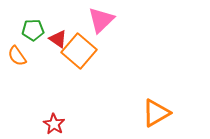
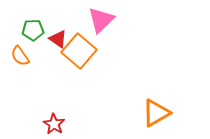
orange semicircle: moved 3 px right
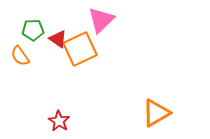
orange square: moved 1 px right, 2 px up; rotated 24 degrees clockwise
red star: moved 5 px right, 3 px up
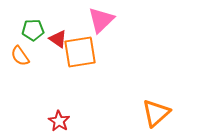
orange square: moved 3 px down; rotated 16 degrees clockwise
orange triangle: rotated 12 degrees counterclockwise
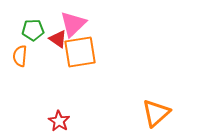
pink triangle: moved 28 px left, 4 px down
orange semicircle: rotated 40 degrees clockwise
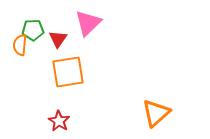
pink triangle: moved 15 px right, 1 px up
red triangle: rotated 30 degrees clockwise
orange square: moved 12 px left, 20 px down
orange semicircle: moved 11 px up
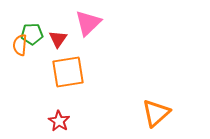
green pentagon: moved 1 px left, 4 px down
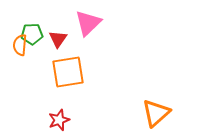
red star: moved 1 px up; rotated 20 degrees clockwise
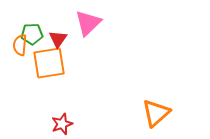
orange square: moved 19 px left, 9 px up
red star: moved 3 px right, 4 px down
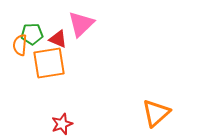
pink triangle: moved 7 px left, 1 px down
red triangle: rotated 42 degrees counterclockwise
